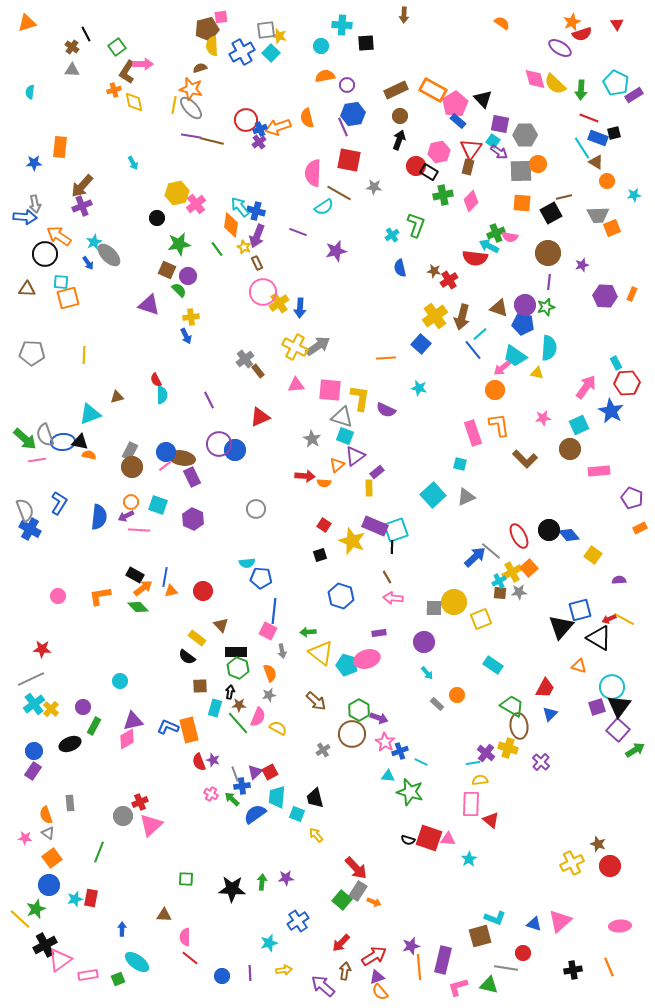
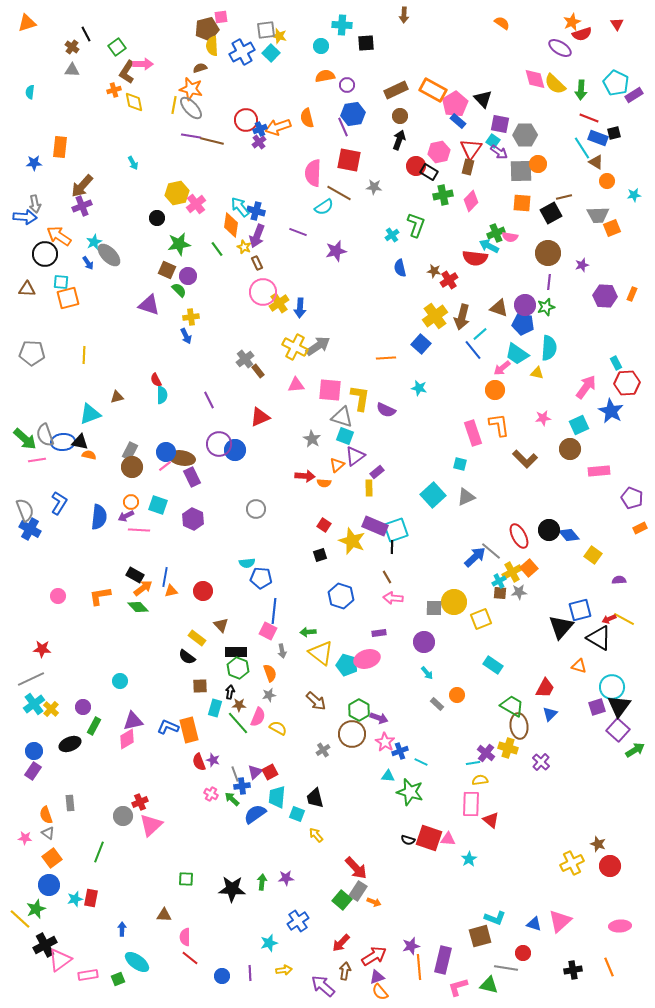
cyan trapezoid at (515, 356): moved 2 px right, 2 px up
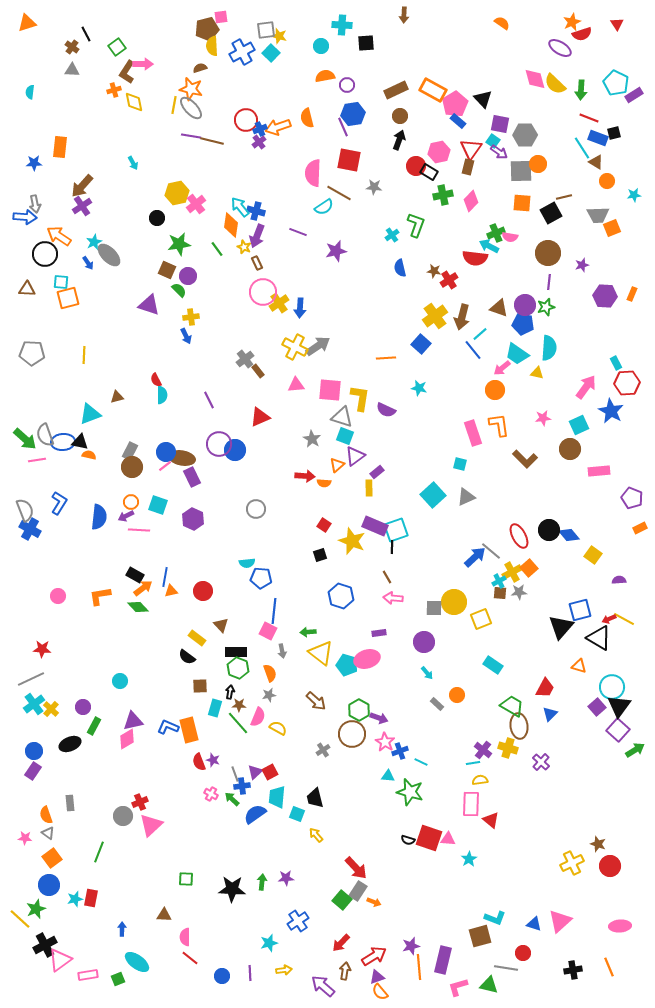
purple cross at (82, 206): rotated 12 degrees counterclockwise
purple square at (597, 707): rotated 24 degrees counterclockwise
purple cross at (486, 753): moved 3 px left, 3 px up
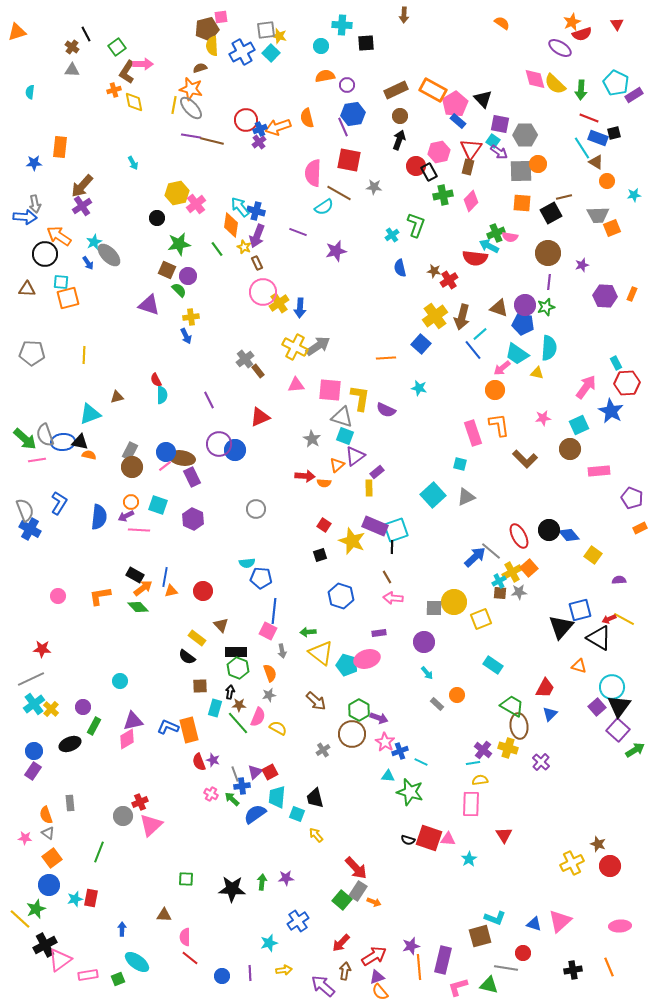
orange triangle at (27, 23): moved 10 px left, 9 px down
black rectangle at (429, 172): rotated 30 degrees clockwise
red triangle at (491, 820): moved 13 px right, 15 px down; rotated 18 degrees clockwise
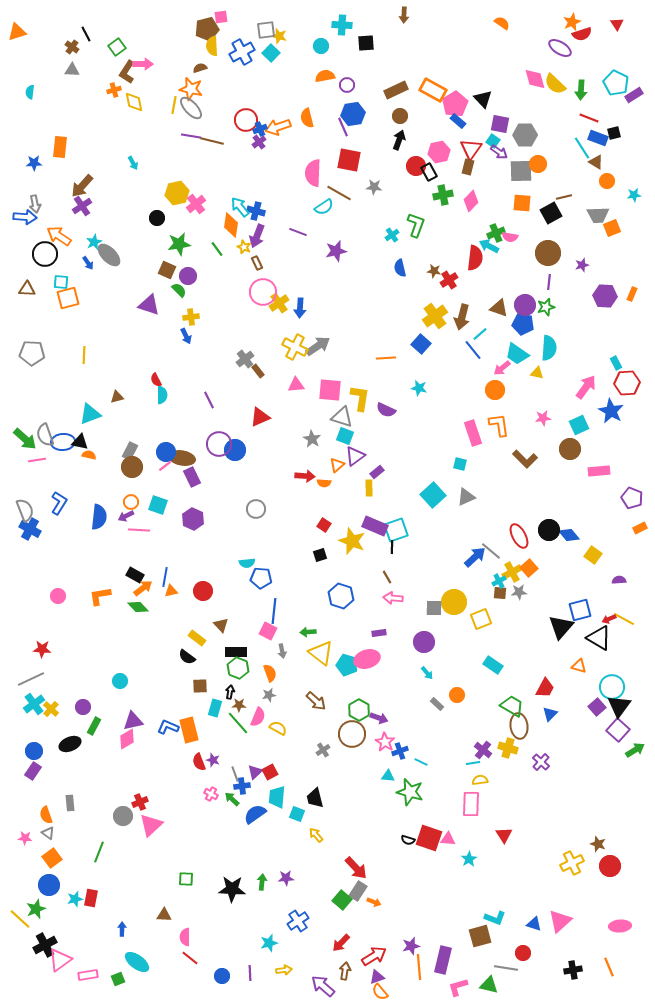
red semicircle at (475, 258): rotated 90 degrees counterclockwise
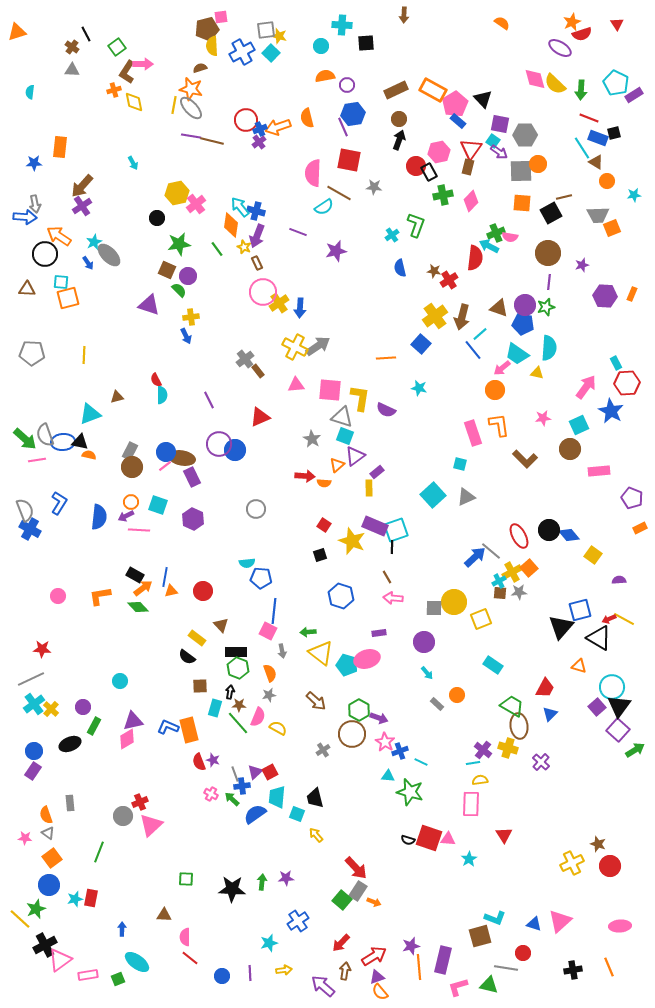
brown circle at (400, 116): moved 1 px left, 3 px down
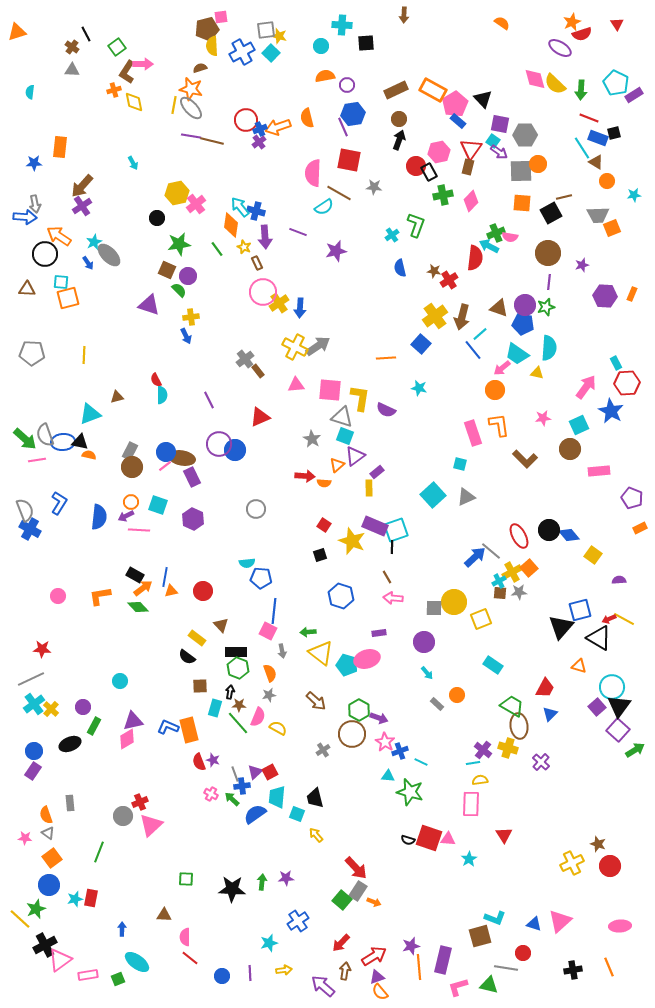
purple arrow at (257, 236): moved 8 px right, 1 px down; rotated 25 degrees counterclockwise
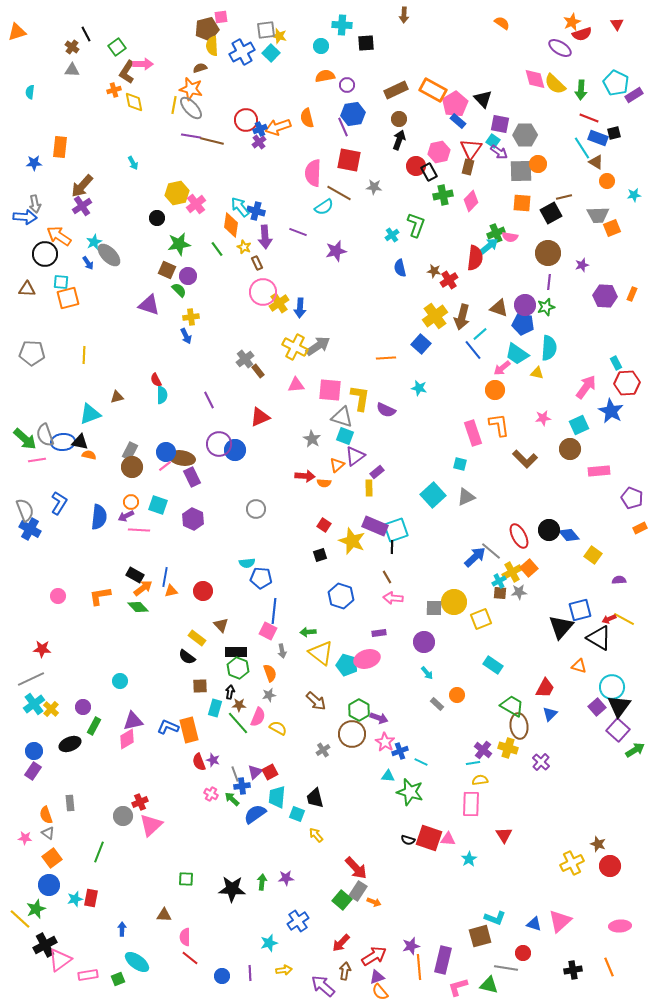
cyan arrow at (489, 246): rotated 114 degrees clockwise
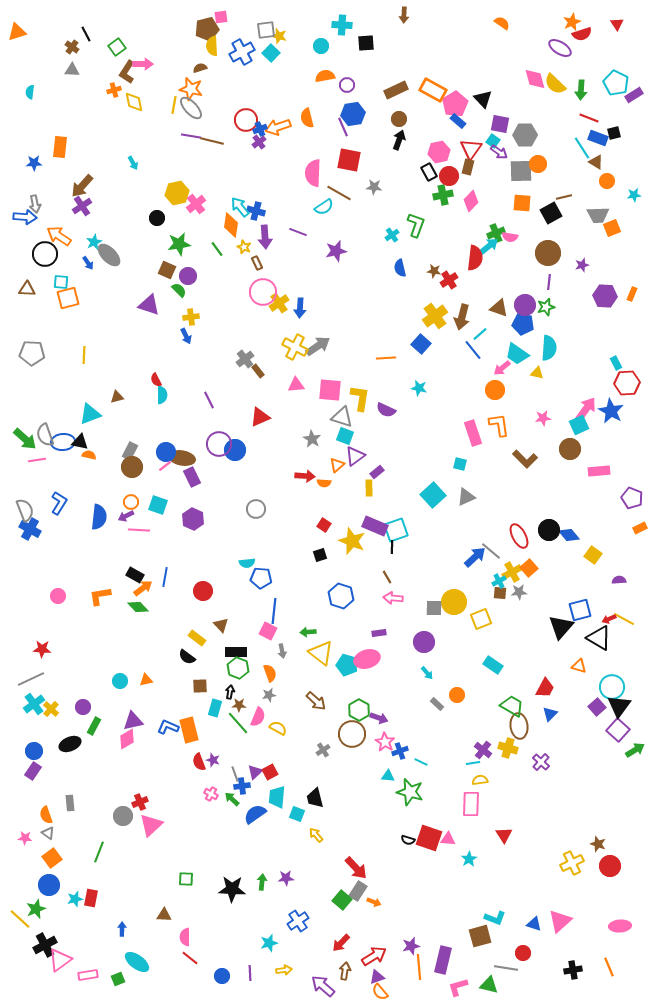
red circle at (416, 166): moved 33 px right, 10 px down
pink arrow at (586, 387): moved 22 px down
orange triangle at (171, 591): moved 25 px left, 89 px down
